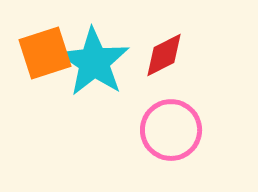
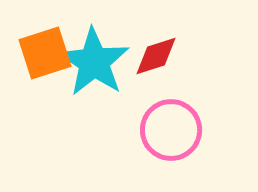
red diamond: moved 8 px left, 1 px down; rotated 9 degrees clockwise
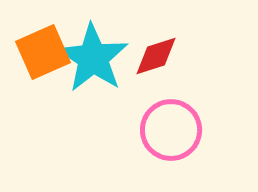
orange square: moved 2 px left, 1 px up; rotated 6 degrees counterclockwise
cyan star: moved 1 px left, 4 px up
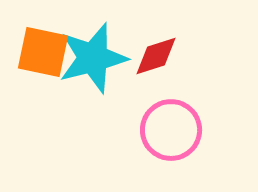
orange square: rotated 36 degrees clockwise
cyan star: rotated 24 degrees clockwise
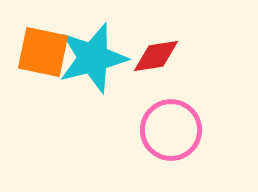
red diamond: rotated 9 degrees clockwise
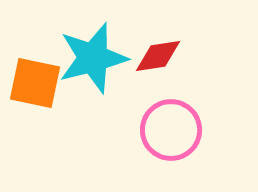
orange square: moved 8 px left, 31 px down
red diamond: moved 2 px right
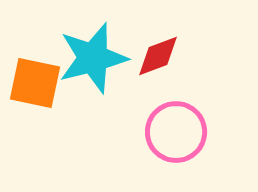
red diamond: rotated 12 degrees counterclockwise
pink circle: moved 5 px right, 2 px down
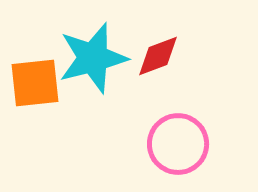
orange square: rotated 18 degrees counterclockwise
pink circle: moved 2 px right, 12 px down
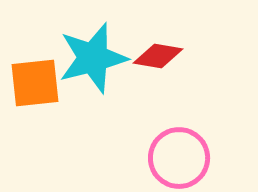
red diamond: rotated 30 degrees clockwise
pink circle: moved 1 px right, 14 px down
